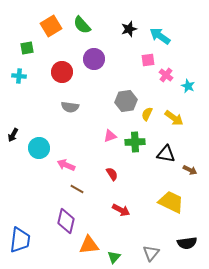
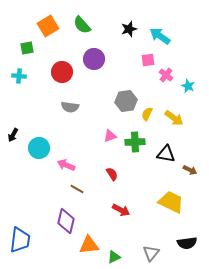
orange square: moved 3 px left
green triangle: rotated 24 degrees clockwise
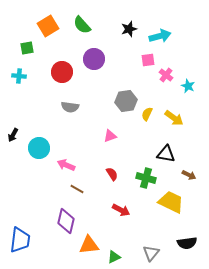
cyan arrow: rotated 130 degrees clockwise
green cross: moved 11 px right, 36 px down; rotated 18 degrees clockwise
brown arrow: moved 1 px left, 5 px down
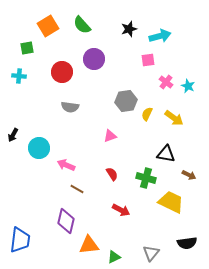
pink cross: moved 7 px down
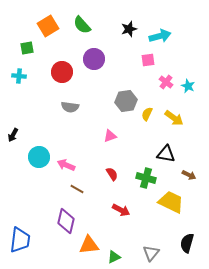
cyan circle: moved 9 px down
black semicircle: rotated 114 degrees clockwise
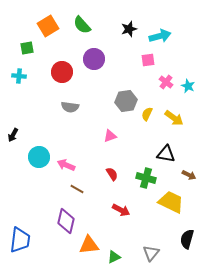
black semicircle: moved 4 px up
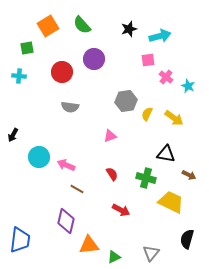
pink cross: moved 5 px up
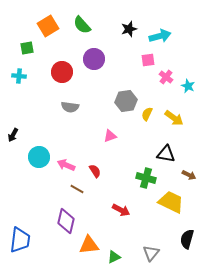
red semicircle: moved 17 px left, 3 px up
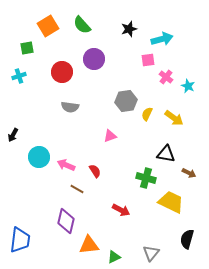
cyan arrow: moved 2 px right, 3 px down
cyan cross: rotated 24 degrees counterclockwise
brown arrow: moved 2 px up
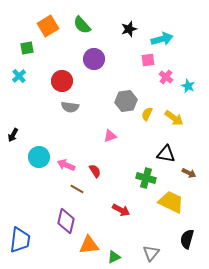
red circle: moved 9 px down
cyan cross: rotated 24 degrees counterclockwise
